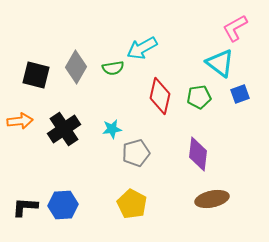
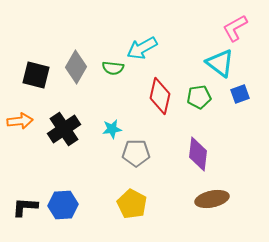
green semicircle: rotated 15 degrees clockwise
gray pentagon: rotated 16 degrees clockwise
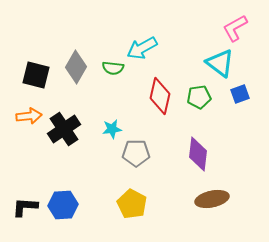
orange arrow: moved 9 px right, 5 px up
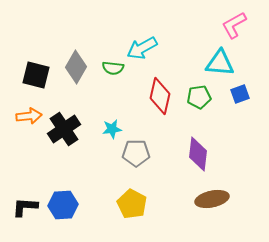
pink L-shape: moved 1 px left, 3 px up
cyan triangle: rotated 32 degrees counterclockwise
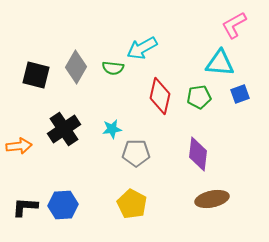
orange arrow: moved 10 px left, 30 px down
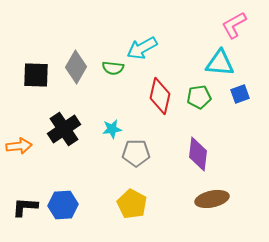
black square: rotated 12 degrees counterclockwise
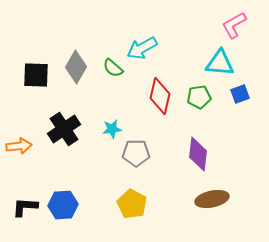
green semicircle: rotated 35 degrees clockwise
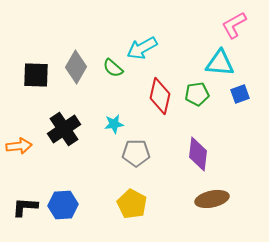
green pentagon: moved 2 px left, 3 px up
cyan star: moved 2 px right, 5 px up
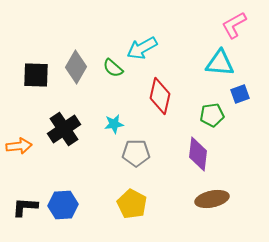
green pentagon: moved 15 px right, 21 px down
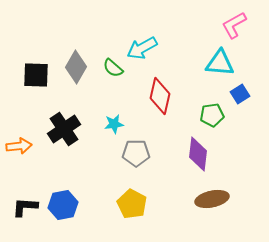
blue square: rotated 12 degrees counterclockwise
blue hexagon: rotated 8 degrees counterclockwise
